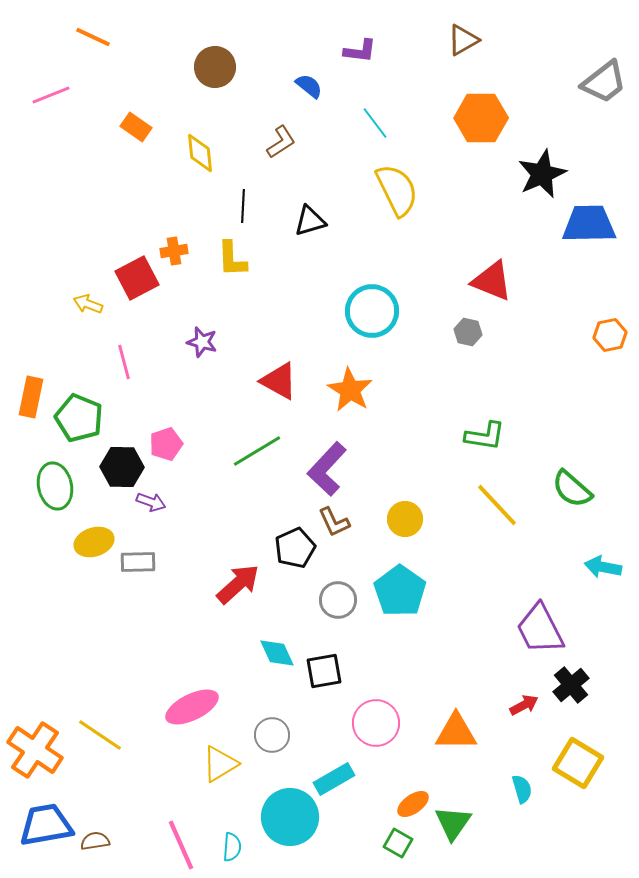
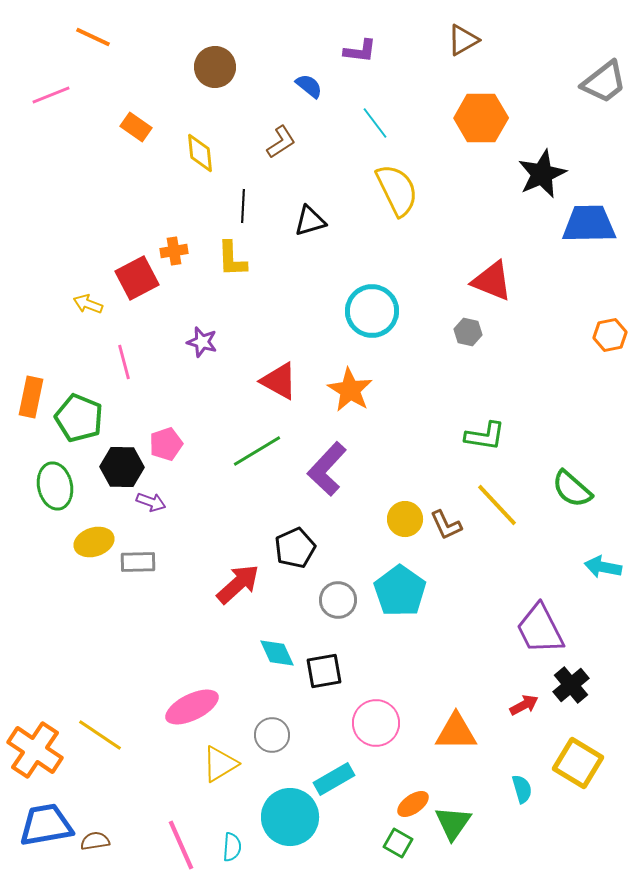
brown L-shape at (334, 522): moved 112 px right, 3 px down
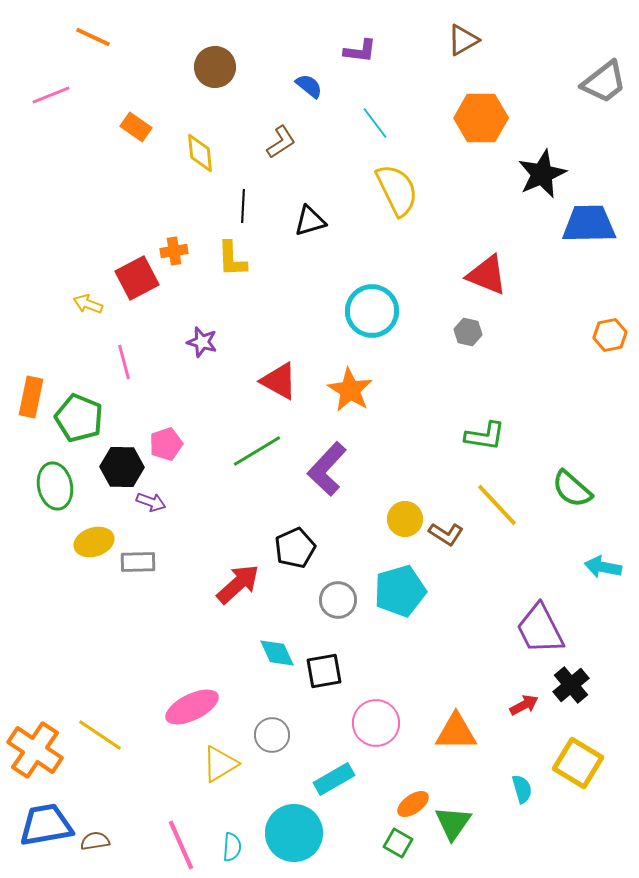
red triangle at (492, 281): moved 5 px left, 6 px up
brown L-shape at (446, 525): moved 9 px down; rotated 32 degrees counterclockwise
cyan pentagon at (400, 591): rotated 21 degrees clockwise
cyan circle at (290, 817): moved 4 px right, 16 px down
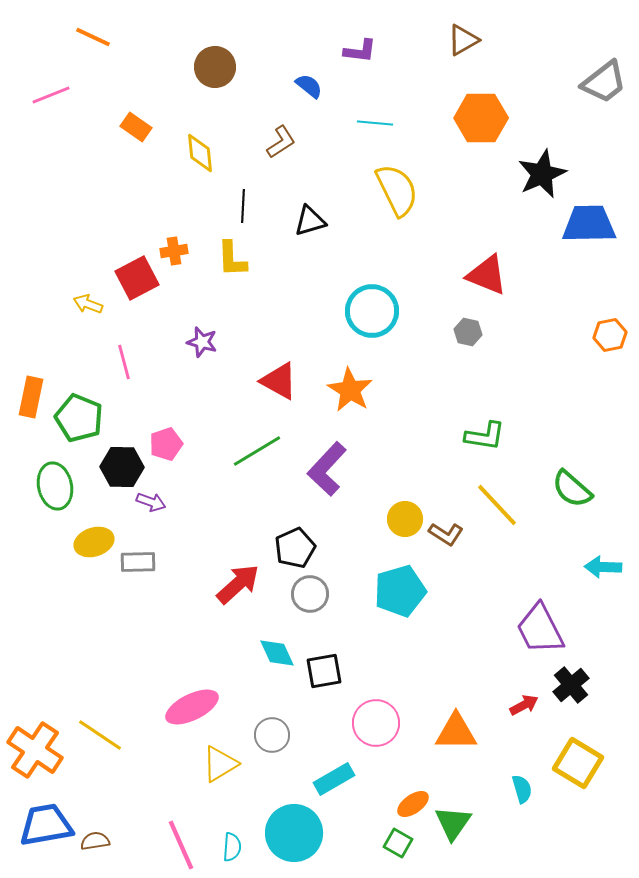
cyan line at (375, 123): rotated 48 degrees counterclockwise
cyan arrow at (603, 567): rotated 9 degrees counterclockwise
gray circle at (338, 600): moved 28 px left, 6 px up
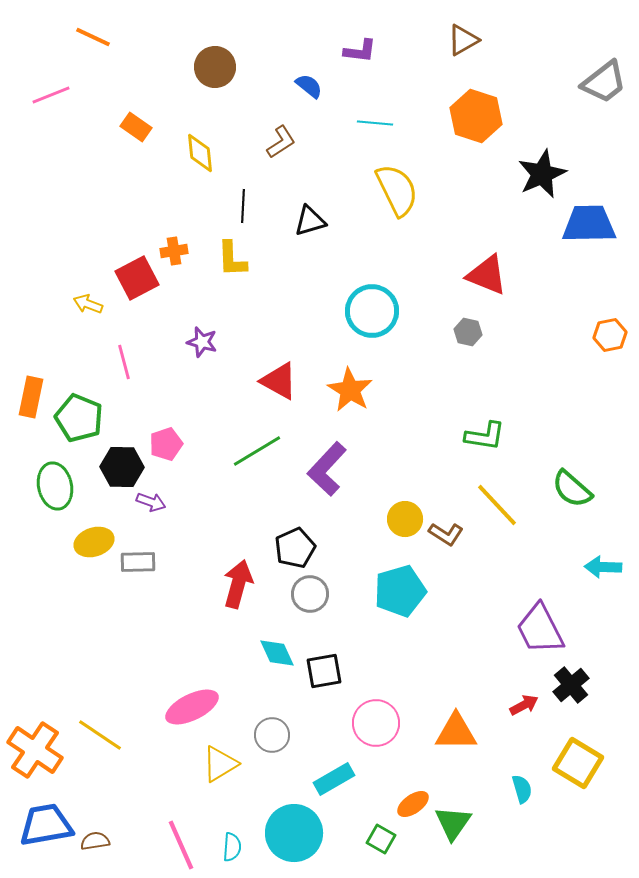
orange hexagon at (481, 118): moved 5 px left, 2 px up; rotated 18 degrees clockwise
red arrow at (238, 584): rotated 33 degrees counterclockwise
green square at (398, 843): moved 17 px left, 4 px up
